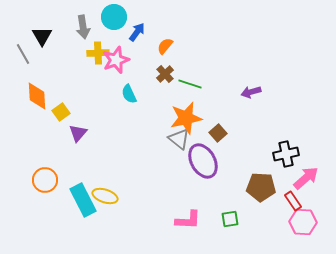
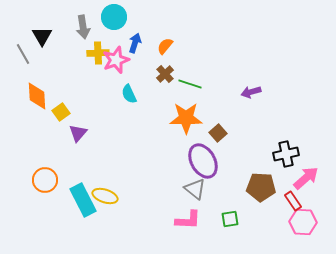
blue arrow: moved 2 px left, 11 px down; rotated 18 degrees counterclockwise
orange star: rotated 12 degrees clockwise
gray triangle: moved 16 px right, 50 px down
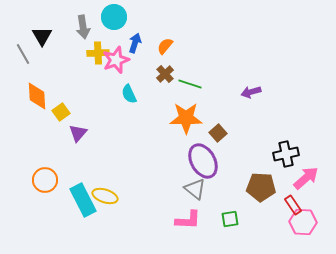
red rectangle: moved 4 px down
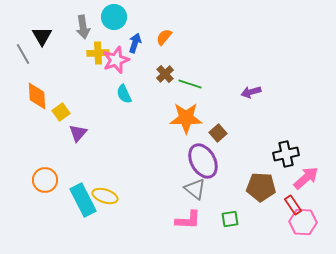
orange semicircle: moved 1 px left, 9 px up
cyan semicircle: moved 5 px left
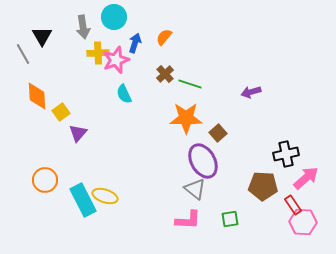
brown pentagon: moved 2 px right, 1 px up
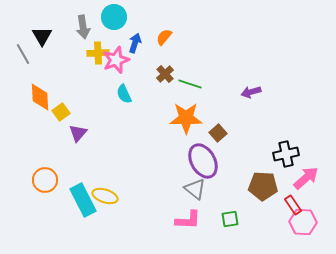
orange diamond: moved 3 px right, 1 px down
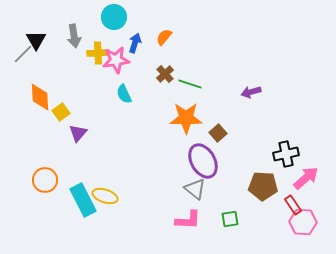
gray arrow: moved 9 px left, 9 px down
black triangle: moved 6 px left, 4 px down
gray line: rotated 75 degrees clockwise
pink star: rotated 12 degrees clockwise
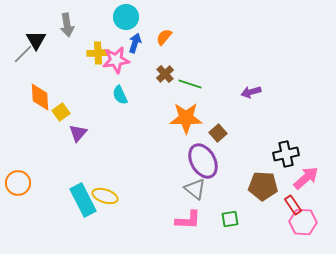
cyan circle: moved 12 px right
gray arrow: moved 7 px left, 11 px up
cyan semicircle: moved 4 px left, 1 px down
orange circle: moved 27 px left, 3 px down
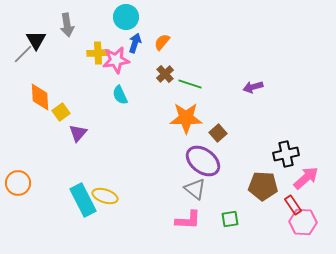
orange semicircle: moved 2 px left, 5 px down
purple arrow: moved 2 px right, 5 px up
purple ellipse: rotated 24 degrees counterclockwise
